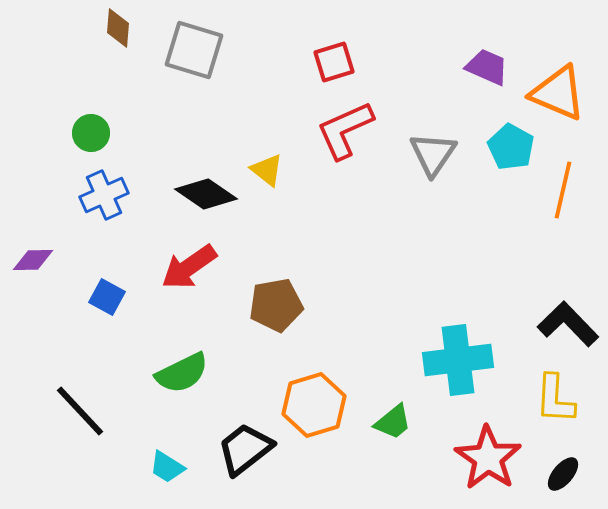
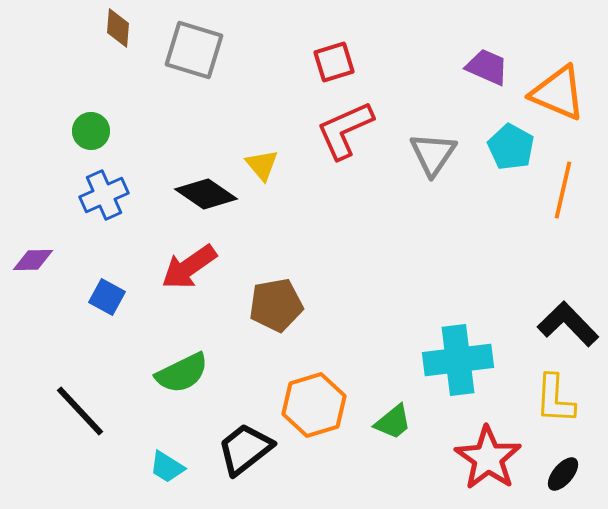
green circle: moved 2 px up
yellow triangle: moved 5 px left, 5 px up; rotated 12 degrees clockwise
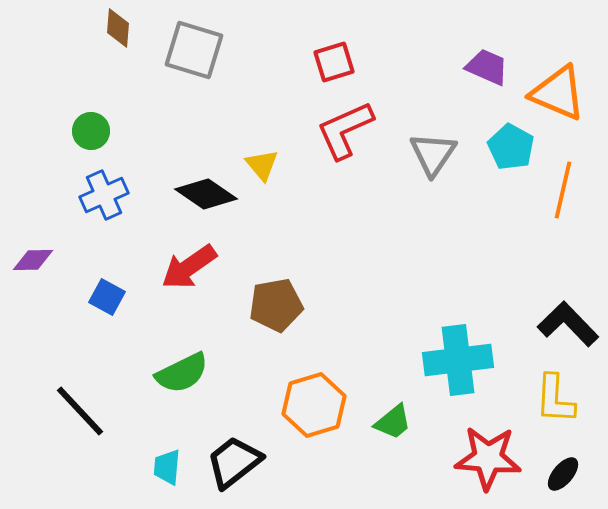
black trapezoid: moved 11 px left, 13 px down
red star: rotated 30 degrees counterclockwise
cyan trapezoid: rotated 63 degrees clockwise
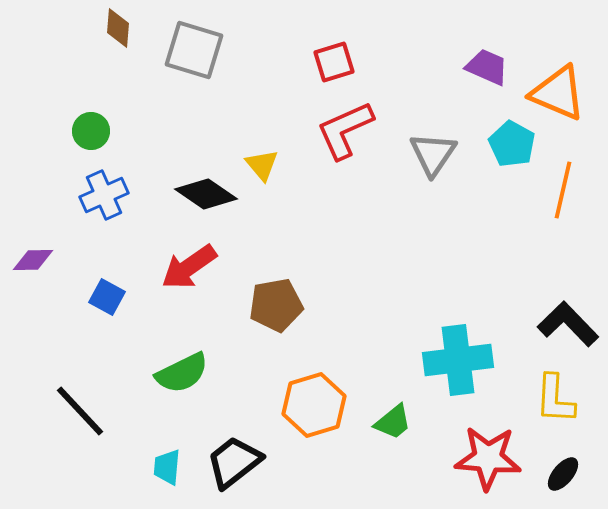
cyan pentagon: moved 1 px right, 3 px up
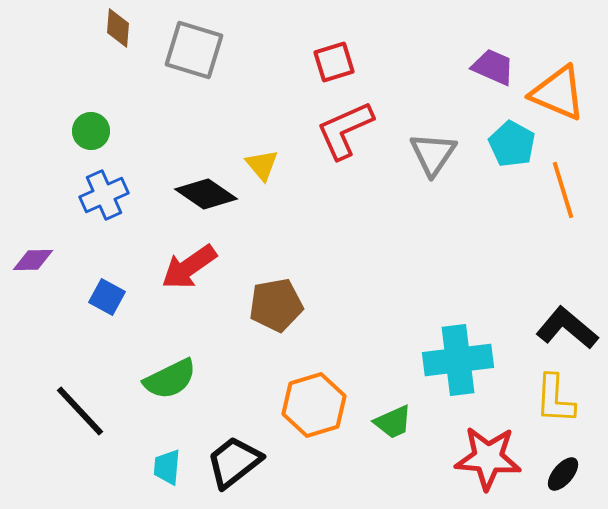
purple trapezoid: moved 6 px right
orange line: rotated 30 degrees counterclockwise
black L-shape: moved 1 px left, 4 px down; rotated 6 degrees counterclockwise
green semicircle: moved 12 px left, 6 px down
green trapezoid: rotated 15 degrees clockwise
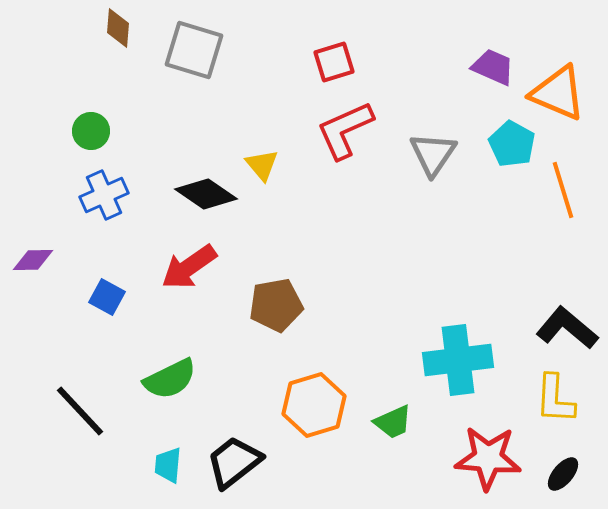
cyan trapezoid: moved 1 px right, 2 px up
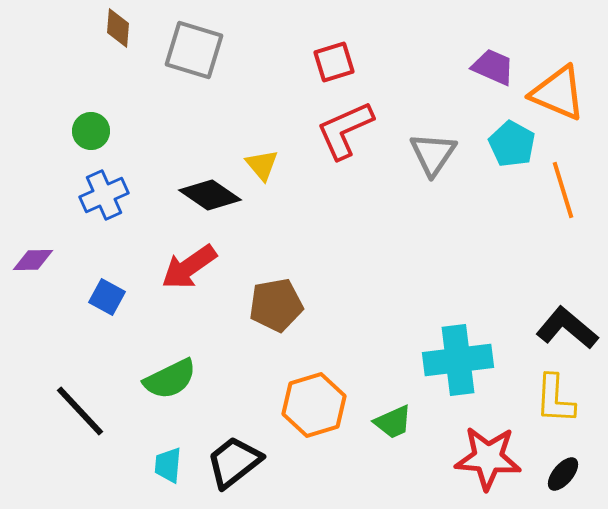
black diamond: moved 4 px right, 1 px down
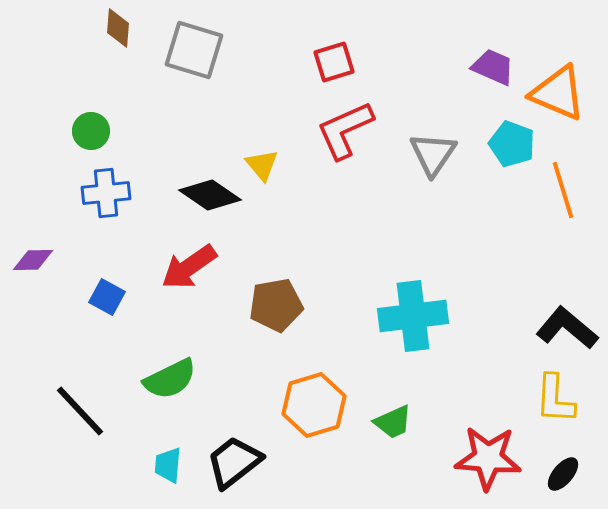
cyan pentagon: rotated 9 degrees counterclockwise
blue cross: moved 2 px right, 2 px up; rotated 18 degrees clockwise
cyan cross: moved 45 px left, 44 px up
